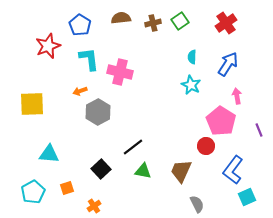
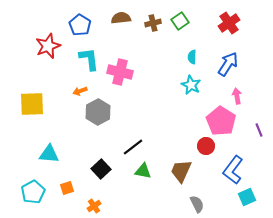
red cross: moved 3 px right
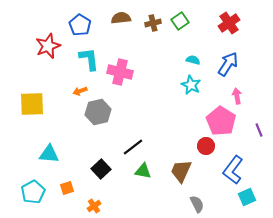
cyan semicircle: moved 1 px right, 3 px down; rotated 104 degrees clockwise
gray hexagon: rotated 15 degrees clockwise
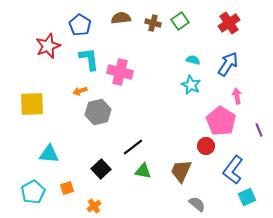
brown cross: rotated 28 degrees clockwise
gray semicircle: rotated 24 degrees counterclockwise
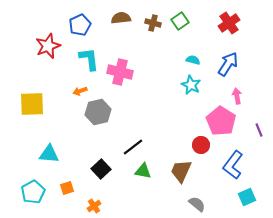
blue pentagon: rotated 15 degrees clockwise
red circle: moved 5 px left, 1 px up
blue L-shape: moved 5 px up
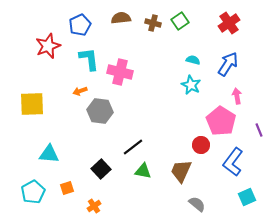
gray hexagon: moved 2 px right, 1 px up; rotated 20 degrees clockwise
blue L-shape: moved 3 px up
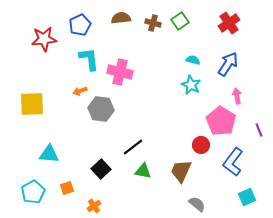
red star: moved 4 px left, 7 px up; rotated 15 degrees clockwise
gray hexagon: moved 1 px right, 2 px up
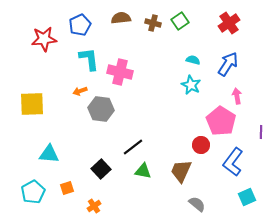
purple line: moved 2 px right, 2 px down; rotated 24 degrees clockwise
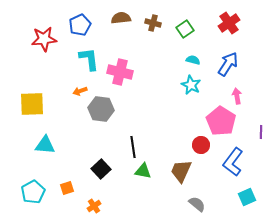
green square: moved 5 px right, 8 px down
black line: rotated 60 degrees counterclockwise
cyan triangle: moved 4 px left, 9 px up
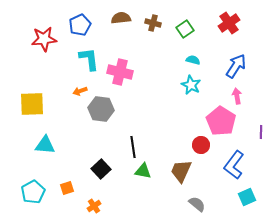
blue arrow: moved 8 px right, 2 px down
blue L-shape: moved 1 px right, 3 px down
